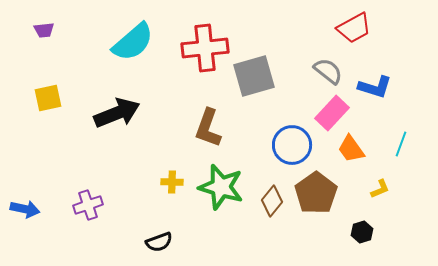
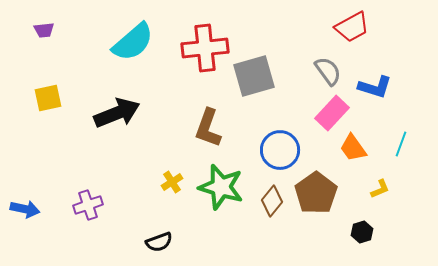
red trapezoid: moved 2 px left, 1 px up
gray semicircle: rotated 16 degrees clockwise
blue circle: moved 12 px left, 5 px down
orange trapezoid: moved 2 px right, 1 px up
yellow cross: rotated 35 degrees counterclockwise
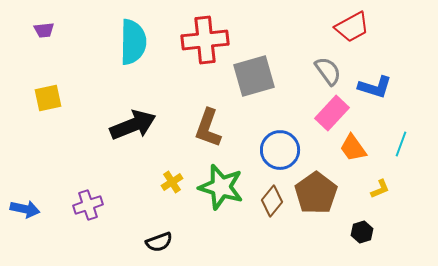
cyan semicircle: rotated 48 degrees counterclockwise
red cross: moved 8 px up
black arrow: moved 16 px right, 12 px down
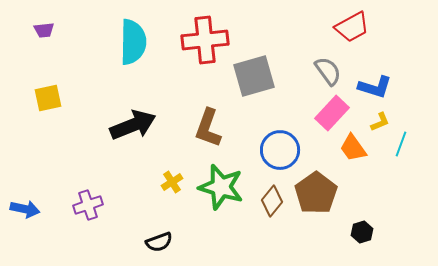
yellow L-shape: moved 67 px up
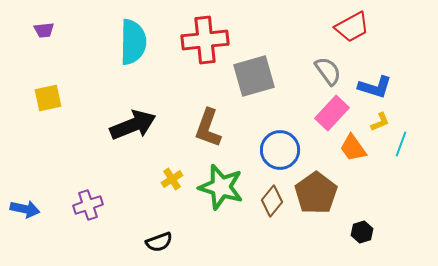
yellow cross: moved 3 px up
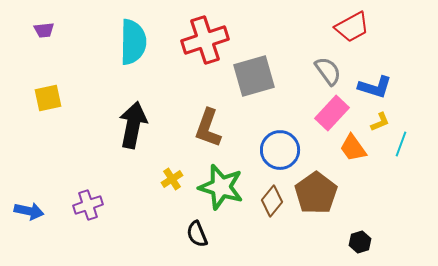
red cross: rotated 12 degrees counterclockwise
black arrow: rotated 57 degrees counterclockwise
blue arrow: moved 4 px right, 2 px down
black hexagon: moved 2 px left, 10 px down
black semicircle: moved 38 px right, 8 px up; rotated 88 degrees clockwise
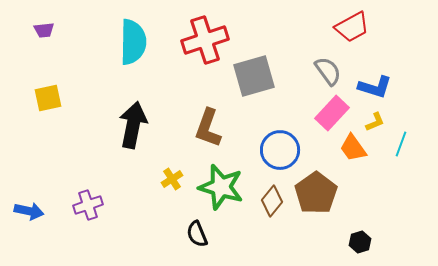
yellow L-shape: moved 5 px left
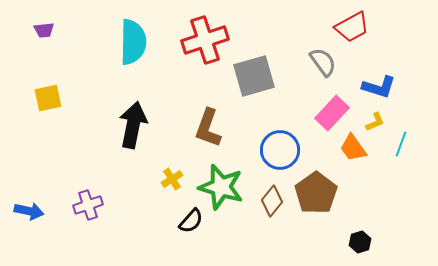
gray semicircle: moved 5 px left, 9 px up
blue L-shape: moved 4 px right
black semicircle: moved 6 px left, 13 px up; rotated 116 degrees counterclockwise
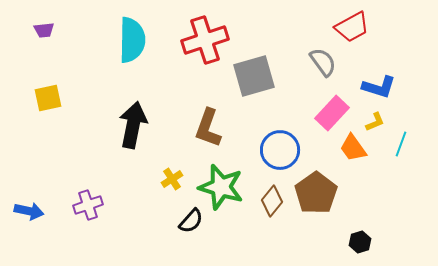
cyan semicircle: moved 1 px left, 2 px up
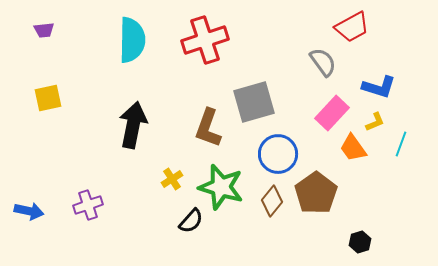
gray square: moved 26 px down
blue circle: moved 2 px left, 4 px down
